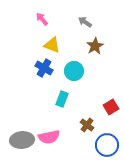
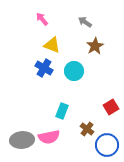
cyan rectangle: moved 12 px down
brown cross: moved 4 px down
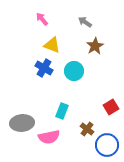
gray ellipse: moved 17 px up
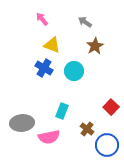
red square: rotated 14 degrees counterclockwise
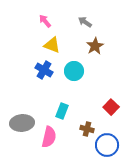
pink arrow: moved 3 px right, 2 px down
blue cross: moved 2 px down
brown cross: rotated 24 degrees counterclockwise
pink semicircle: rotated 65 degrees counterclockwise
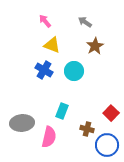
red square: moved 6 px down
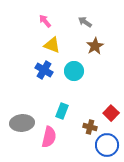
brown cross: moved 3 px right, 2 px up
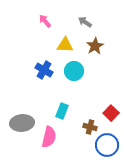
yellow triangle: moved 13 px right; rotated 18 degrees counterclockwise
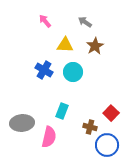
cyan circle: moved 1 px left, 1 px down
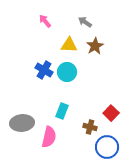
yellow triangle: moved 4 px right
cyan circle: moved 6 px left
blue circle: moved 2 px down
